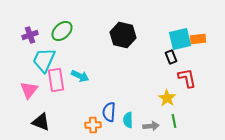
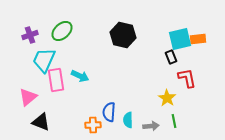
pink triangle: moved 1 px left, 7 px down; rotated 12 degrees clockwise
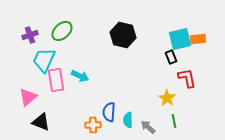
gray arrow: moved 3 px left, 1 px down; rotated 133 degrees counterclockwise
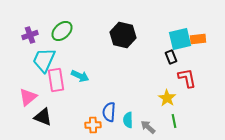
black triangle: moved 2 px right, 5 px up
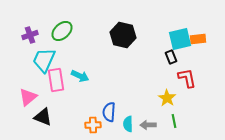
cyan semicircle: moved 4 px down
gray arrow: moved 2 px up; rotated 42 degrees counterclockwise
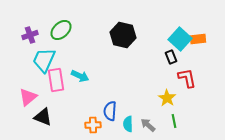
green ellipse: moved 1 px left, 1 px up
cyan square: rotated 35 degrees counterclockwise
blue semicircle: moved 1 px right, 1 px up
gray arrow: rotated 42 degrees clockwise
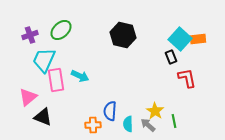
yellow star: moved 12 px left, 13 px down
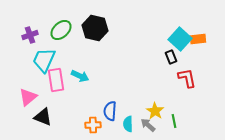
black hexagon: moved 28 px left, 7 px up
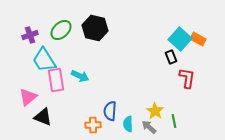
orange rectangle: rotated 35 degrees clockwise
cyan trapezoid: rotated 56 degrees counterclockwise
red L-shape: rotated 20 degrees clockwise
gray arrow: moved 1 px right, 2 px down
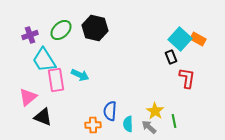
cyan arrow: moved 1 px up
